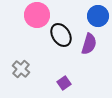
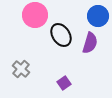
pink circle: moved 2 px left
purple semicircle: moved 1 px right, 1 px up
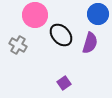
blue circle: moved 2 px up
black ellipse: rotated 10 degrees counterclockwise
gray cross: moved 3 px left, 24 px up; rotated 12 degrees counterclockwise
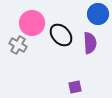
pink circle: moved 3 px left, 8 px down
purple semicircle: rotated 20 degrees counterclockwise
purple square: moved 11 px right, 4 px down; rotated 24 degrees clockwise
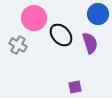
pink circle: moved 2 px right, 5 px up
purple semicircle: rotated 15 degrees counterclockwise
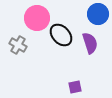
pink circle: moved 3 px right
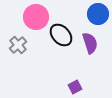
pink circle: moved 1 px left, 1 px up
gray cross: rotated 18 degrees clockwise
purple square: rotated 16 degrees counterclockwise
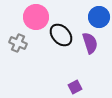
blue circle: moved 1 px right, 3 px down
gray cross: moved 2 px up; rotated 24 degrees counterclockwise
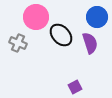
blue circle: moved 2 px left
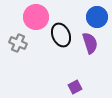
black ellipse: rotated 20 degrees clockwise
